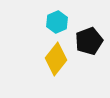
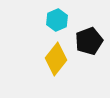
cyan hexagon: moved 2 px up
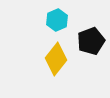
black pentagon: moved 2 px right
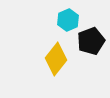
cyan hexagon: moved 11 px right
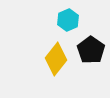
black pentagon: moved 9 px down; rotated 16 degrees counterclockwise
